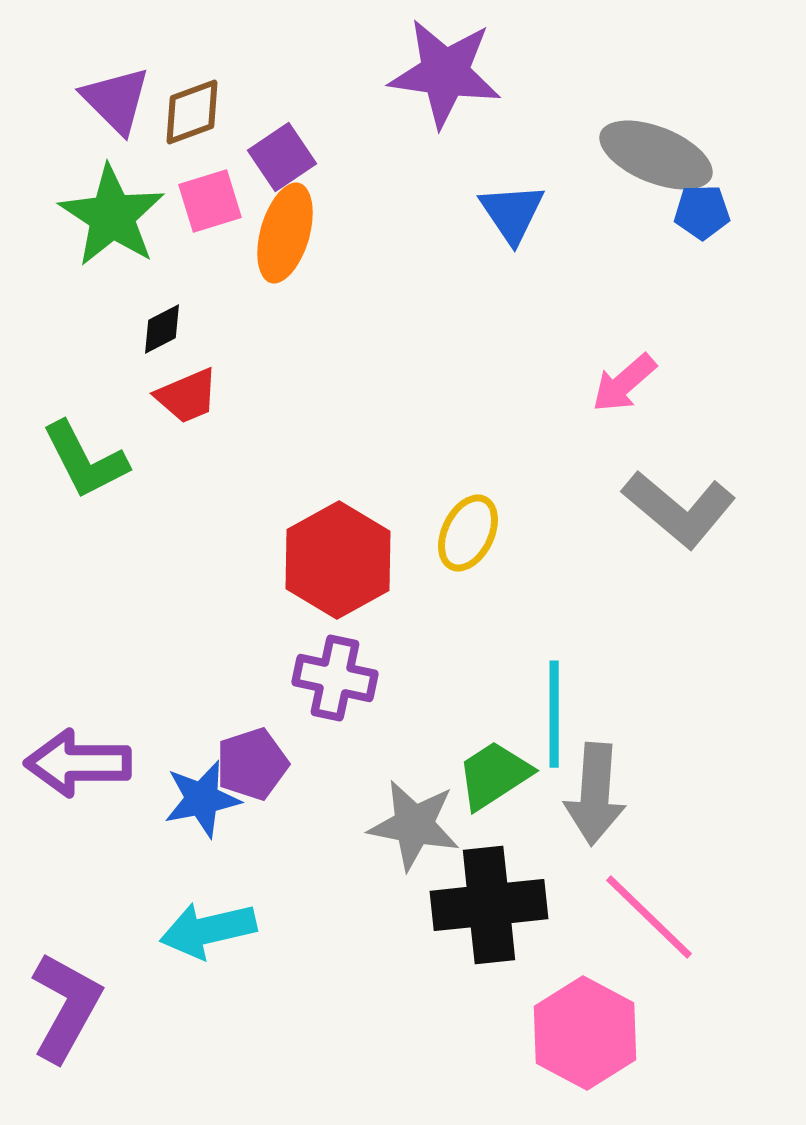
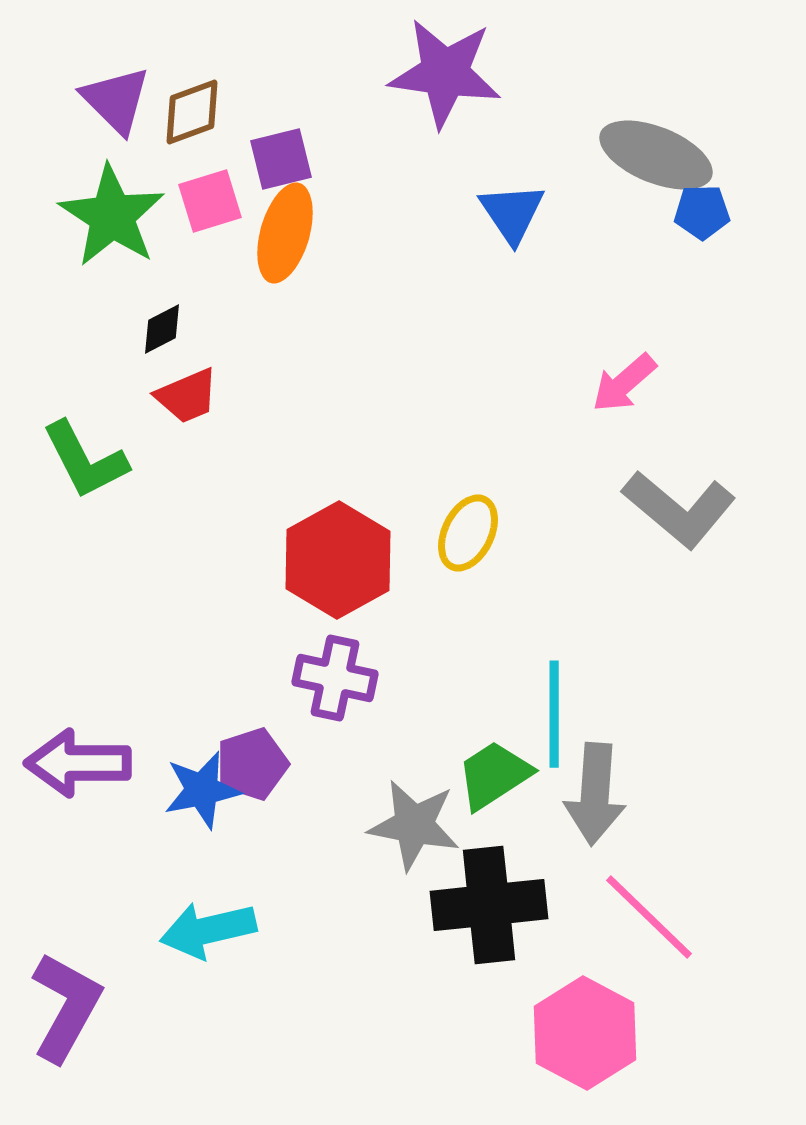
purple square: moved 1 px left, 2 px down; rotated 20 degrees clockwise
blue star: moved 9 px up
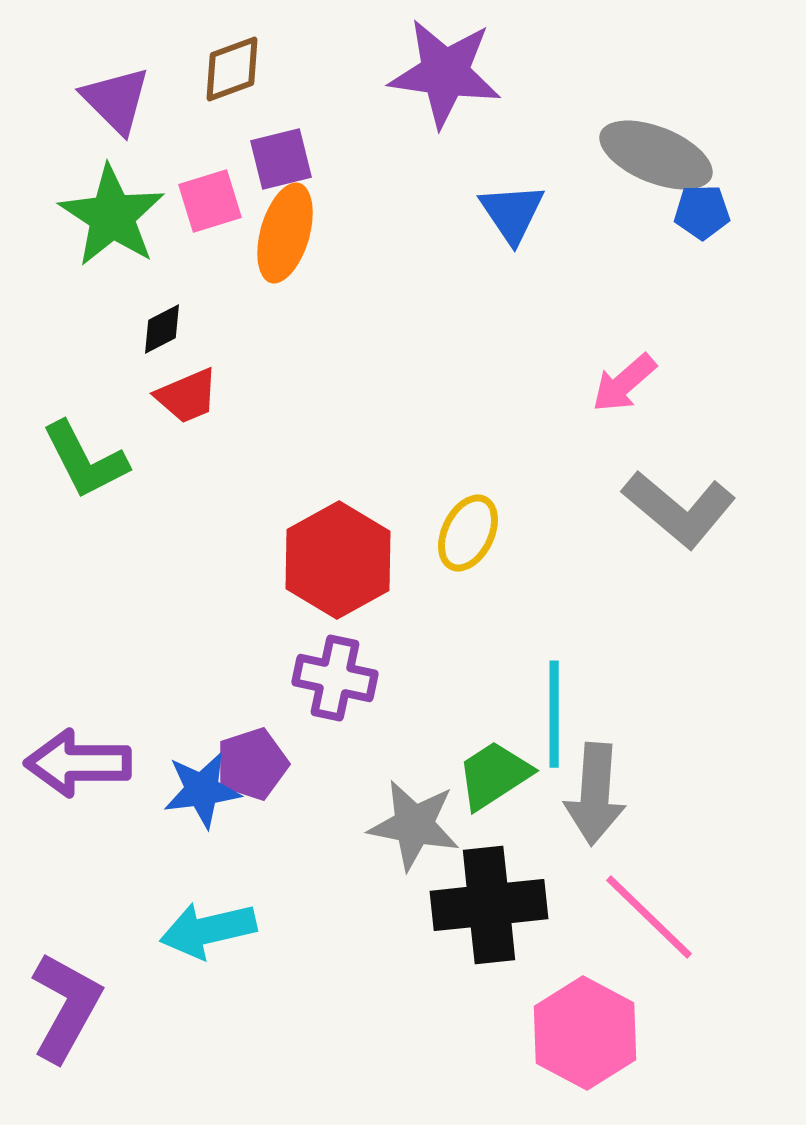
brown diamond: moved 40 px right, 43 px up
blue star: rotated 4 degrees clockwise
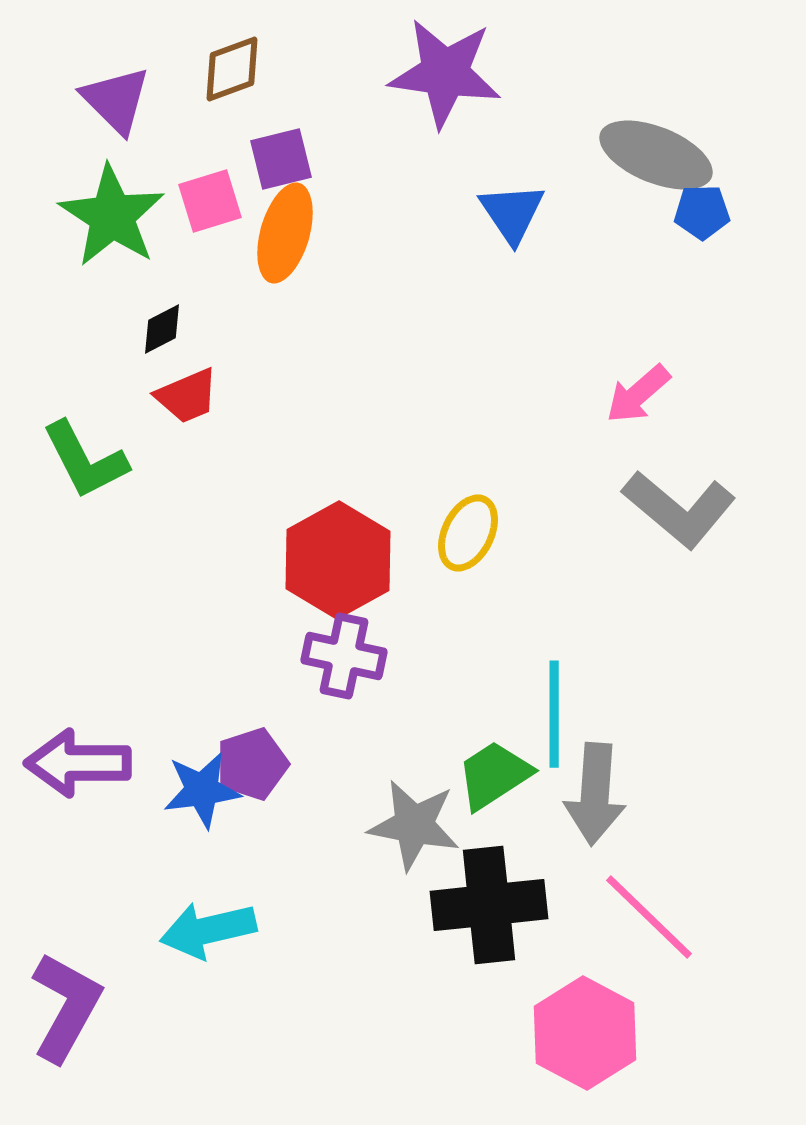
pink arrow: moved 14 px right, 11 px down
purple cross: moved 9 px right, 22 px up
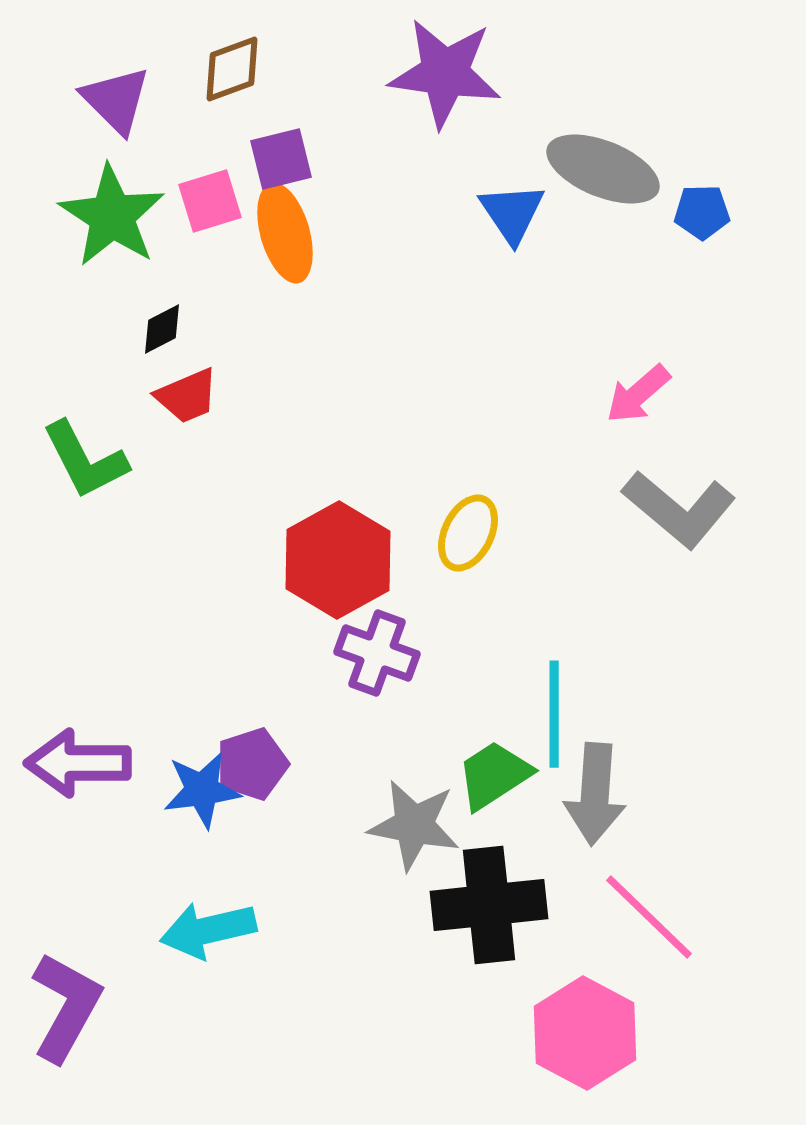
gray ellipse: moved 53 px left, 14 px down
orange ellipse: rotated 32 degrees counterclockwise
purple cross: moved 33 px right, 3 px up; rotated 8 degrees clockwise
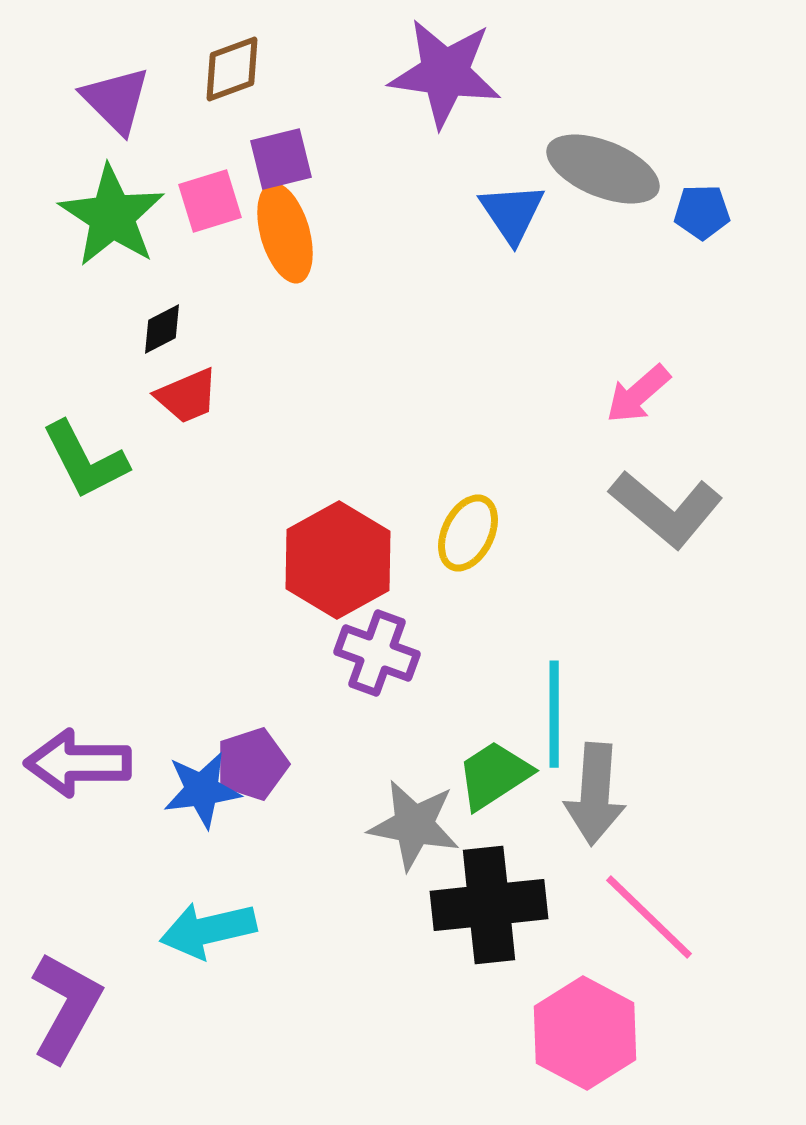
gray L-shape: moved 13 px left
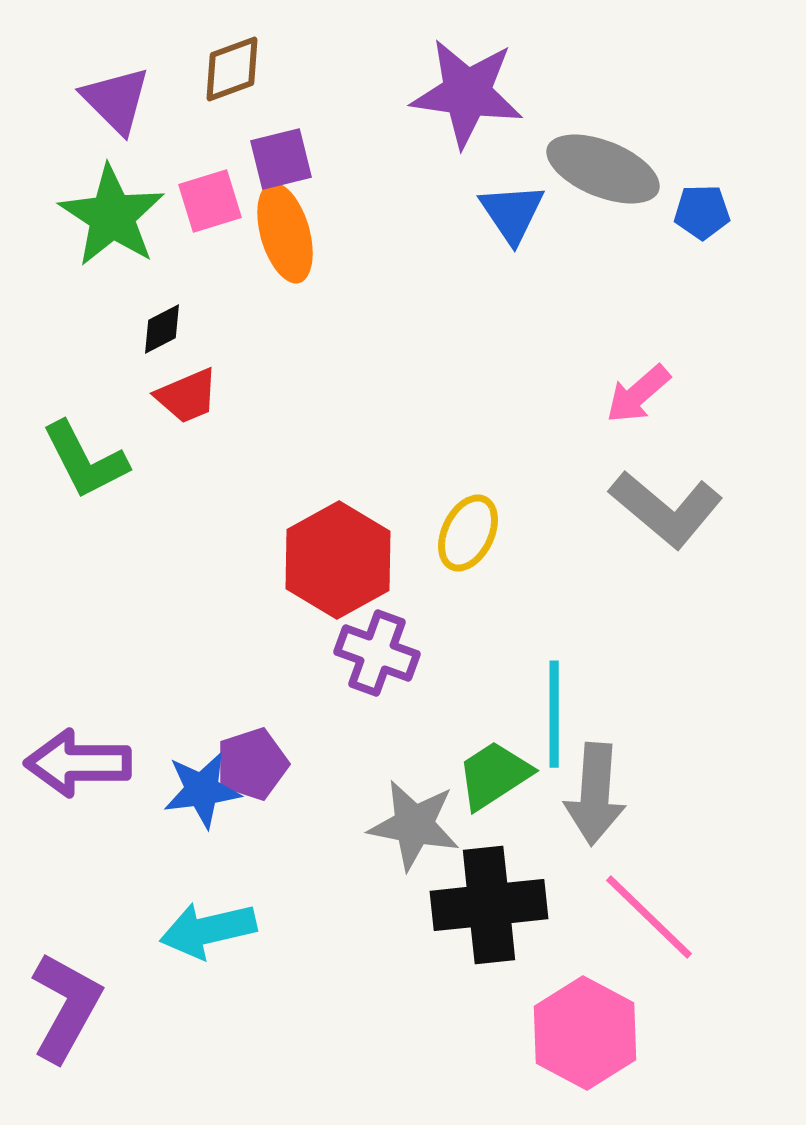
purple star: moved 22 px right, 20 px down
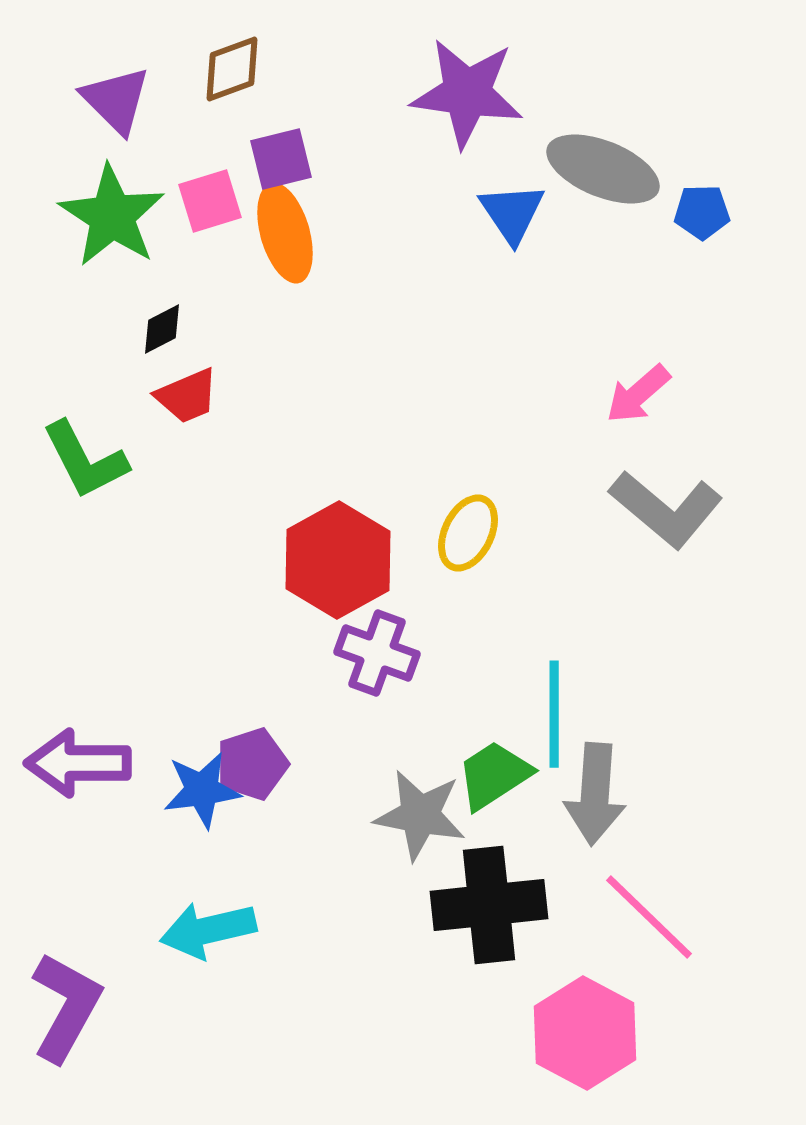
gray star: moved 6 px right, 10 px up
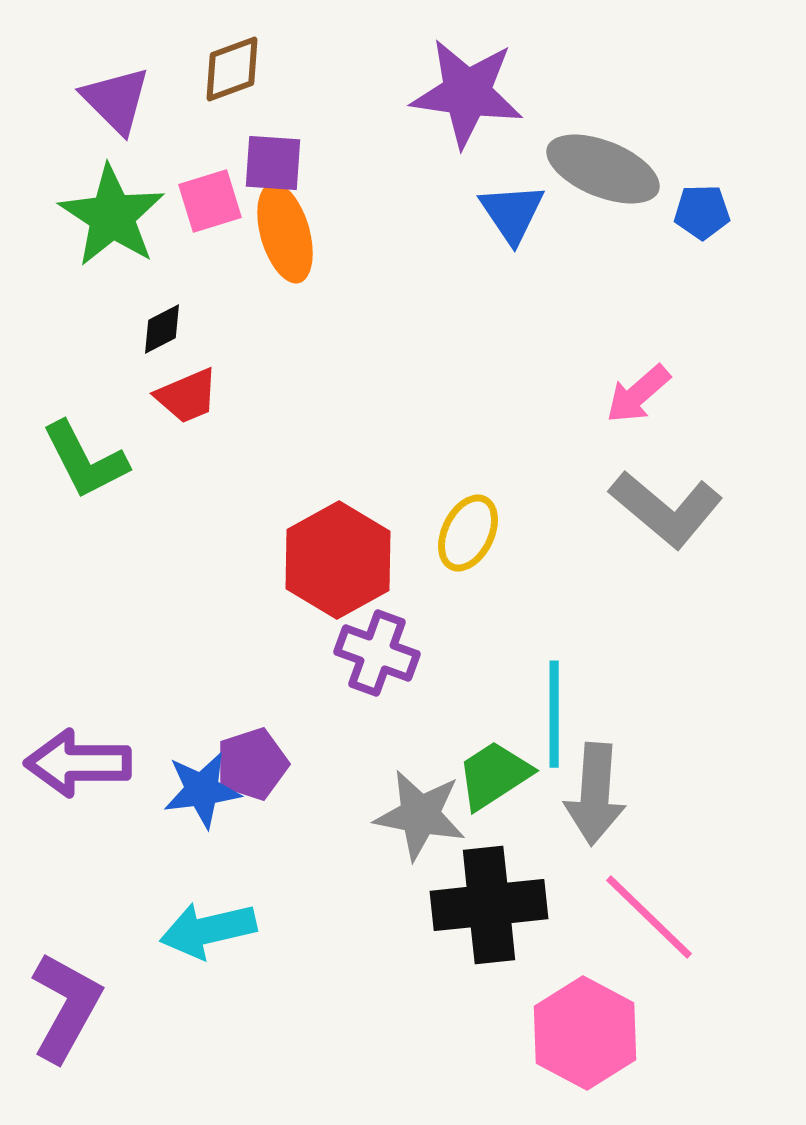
purple square: moved 8 px left, 4 px down; rotated 18 degrees clockwise
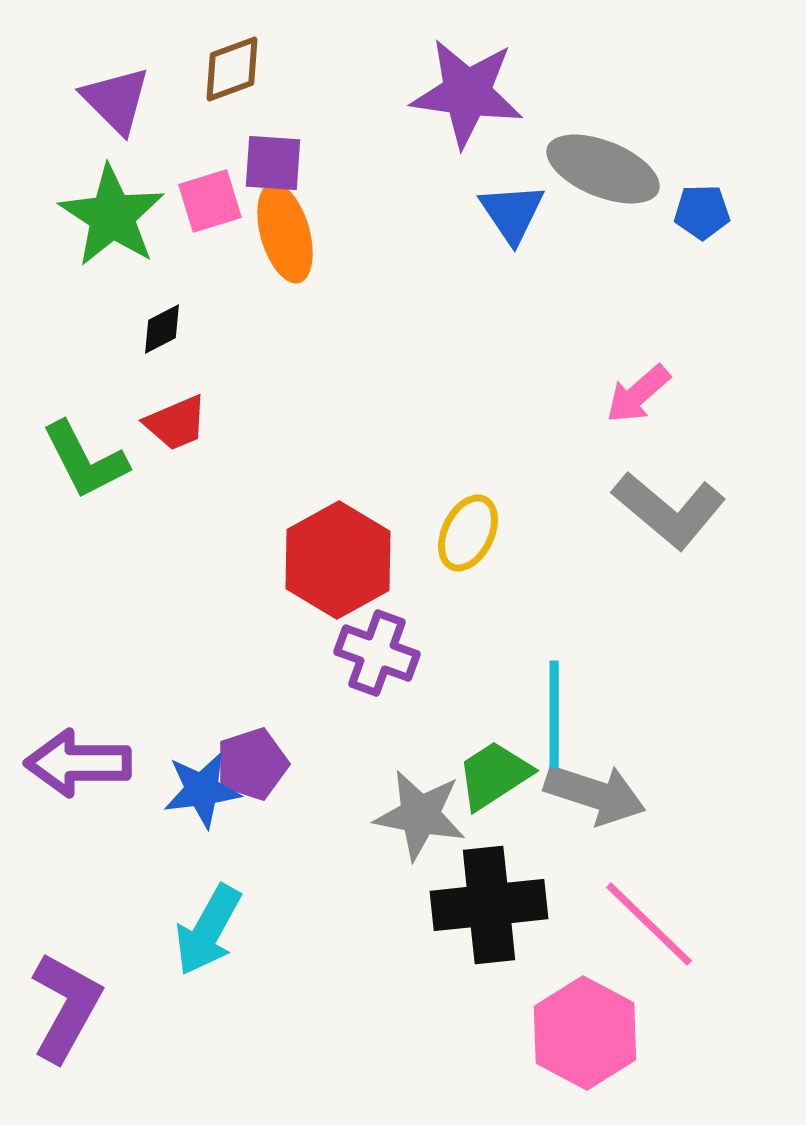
red trapezoid: moved 11 px left, 27 px down
gray L-shape: moved 3 px right, 1 px down
gray arrow: rotated 76 degrees counterclockwise
pink line: moved 7 px down
cyan arrow: rotated 48 degrees counterclockwise
